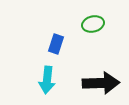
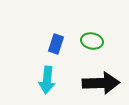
green ellipse: moved 1 px left, 17 px down; rotated 25 degrees clockwise
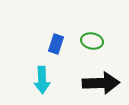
cyan arrow: moved 5 px left; rotated 8 degrees counterclockwise
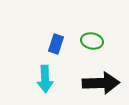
cyan arrow: moved 3 px right, 1 px up
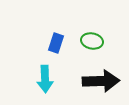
blue rectangle: moved 1 px up
black arrow: moved 2 px up
